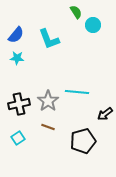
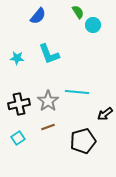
green semicircle: moved 2 px right
blue semicircle: moved 22 px right, 19 px up
cyan L-shape: moved 15 px down
brown line: rotated 40 degrees counterclockwise
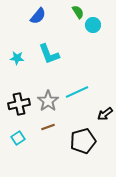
cyan line: rotated 30 degrees counterclockwise
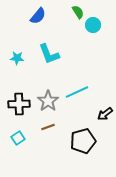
black cross: rotated 10 degrees clockwise
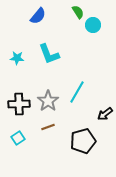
cyan line: rotated 35 degrees counterclockwise
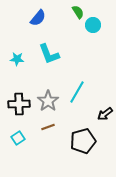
blue semicircle: moved 2 px down
cyan star: moved 1 px down
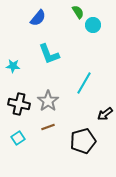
cyan star: moved 4 px left, 7 px down
cyan line: moved 7 px right, 9 px up
black cross: rotated 15 degrees clockwise
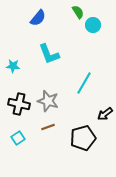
gray star: rotated 20 degrees counterclockwise
black pentagon: moved 3 px up
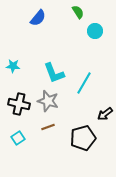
cyan circle: moved 2 px right, 6 px down
cyan L-shape: moved 5 px right, 19 px down
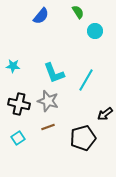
blue semicircle: moved 3 px right, 2 px up
cyan line: moved 2 px right, 3 px up
